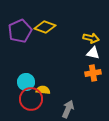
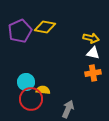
yellow diamond: rotated 10 degrees counterclockwise
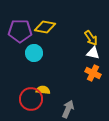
purple pentagon: rotated 25 degrees clockwise
yellow arrow: rotated 42 degrees clockwise
orange cross: rotated 35 degrees clockwise
cyan circle: moved 8 px right, 29 px up
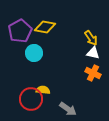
purple pentagon: rotated 30 degrees counterclockwise
gray arrow: rotated 102 degrees clockwise
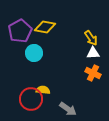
white triangle: rotated 16 degrees counterclockwise
